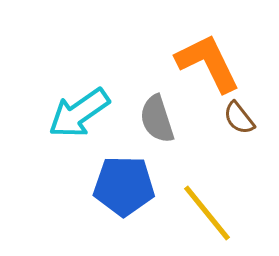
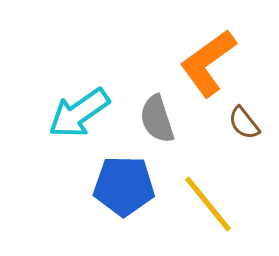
orange L-shape: rotated 100 degrees counterclockwise
brown semicircle: moved 5 px right, 5 px down
yellow line: moved 1 px right, 9 px up
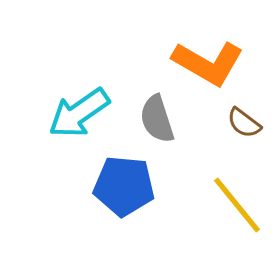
orange L-shape: rotated 114 degrees counterclockwise
brown semicircle: rotated 15 degrees counterclockwise
blue pentagon: rotated 4 degrees clockwise
yellow line: moved 29 px right, 1 px down
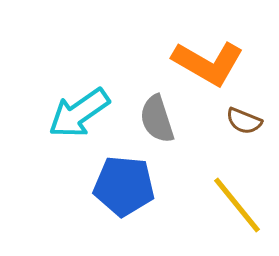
brown semicircle: moved 2 px up; rotated 15 degrees counterclockwise
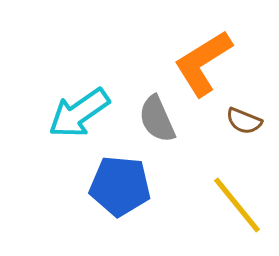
orange L-shape: moved 5 px left; rotated 118 degrees clockwise
gray semicircle: rotated 6 degrees counterclockwise
blue pentagon: moved 4 px left
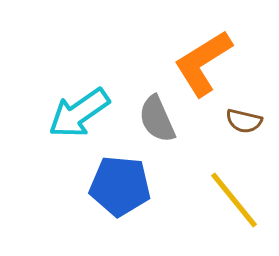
brown semicircle: rotated 9 degrees counterclockwise
yellow line: moved 3 px left, 5 px up
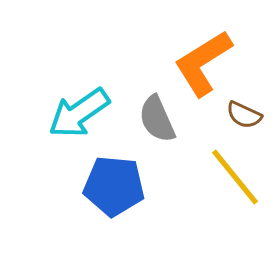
brown semicircle: moved 6 px up; rotated 12 degrees clockwise
blue pentagon: moved 6 px left
yellow line: moved 1 px right, 23 px up
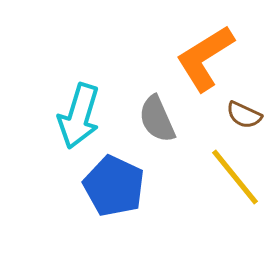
orange L-shape: moved 2 px right, 5 px up
cyan arrow: moved 3 px down; rotated 38 degrees counterclockwise
blue pentagon: rotated 20 degrees clockwise
